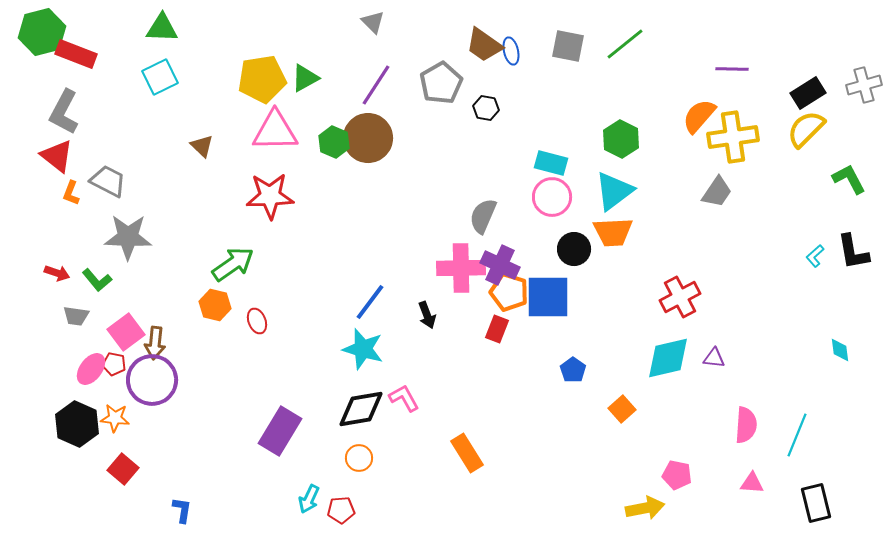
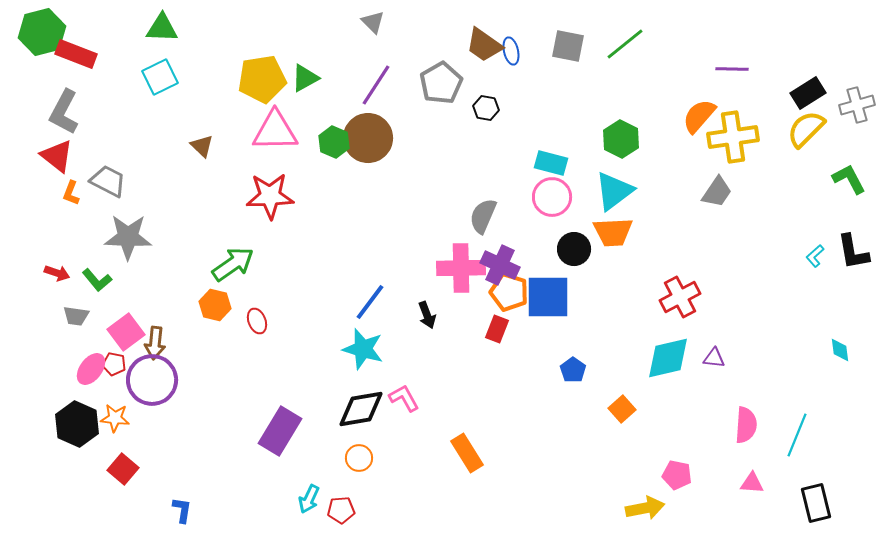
gray cross at (864, 85): moved 7 px left, 20 px down
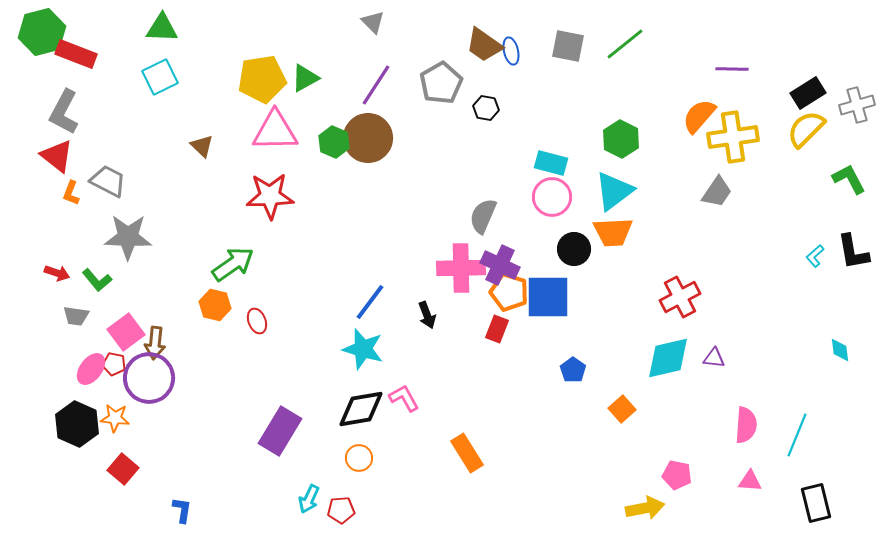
purple circle at (152, 380): moved 3 px left, 2 px up
pink triangle at (752, 483): moved 2 px left, 2 px up
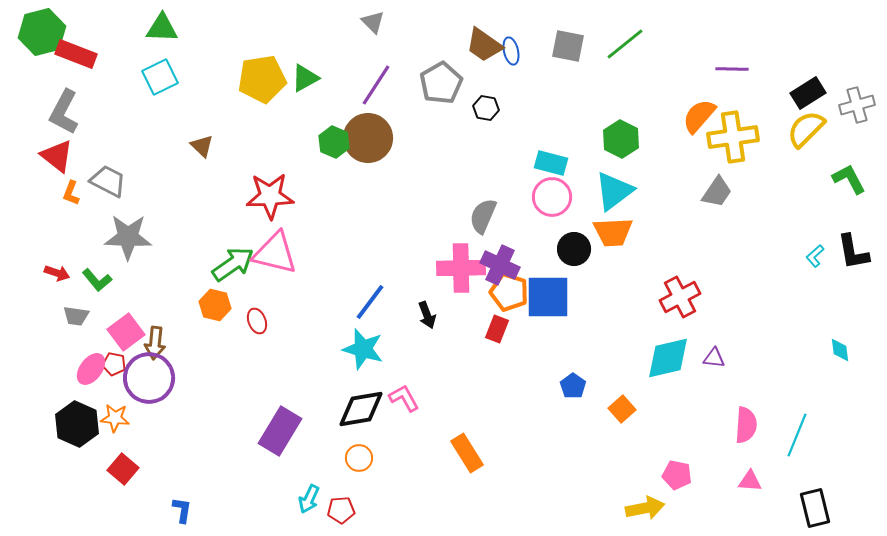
pink triangle at (275, 131): moved 122 px down; rotated 15 degrees clockwise
blue pentagon at (573, 370): moved 16 px down
black rectangle at (816, 503): moved 1 px left, 5 px down
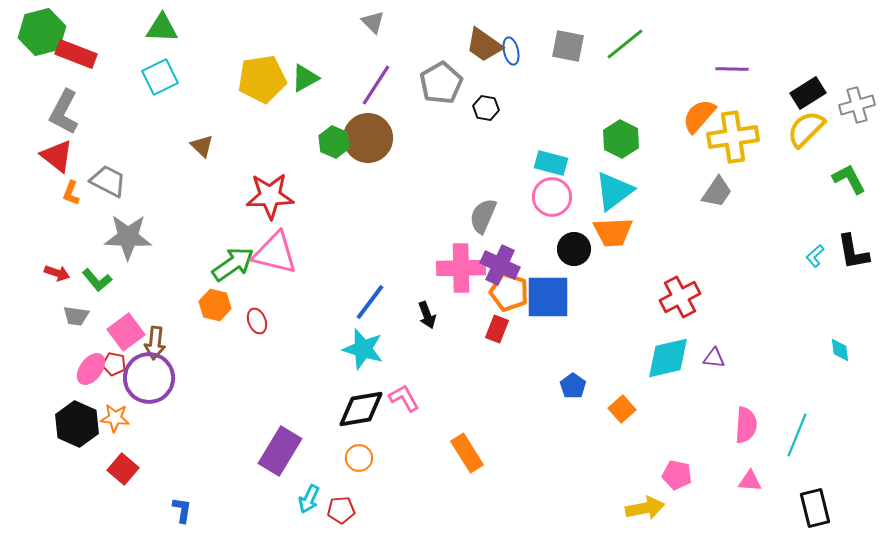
purple rectangle at (280, 431): moved 20 px down
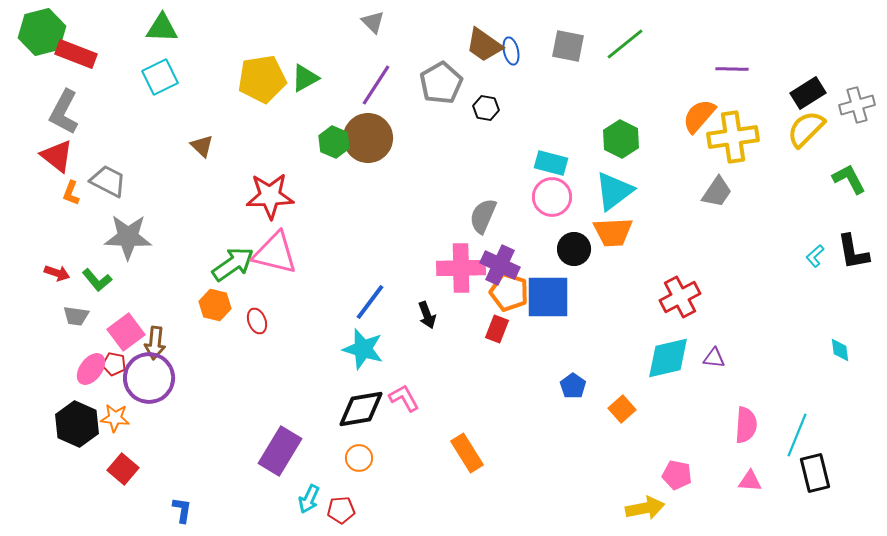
black rectangle at (815, 508): moved 35 px up
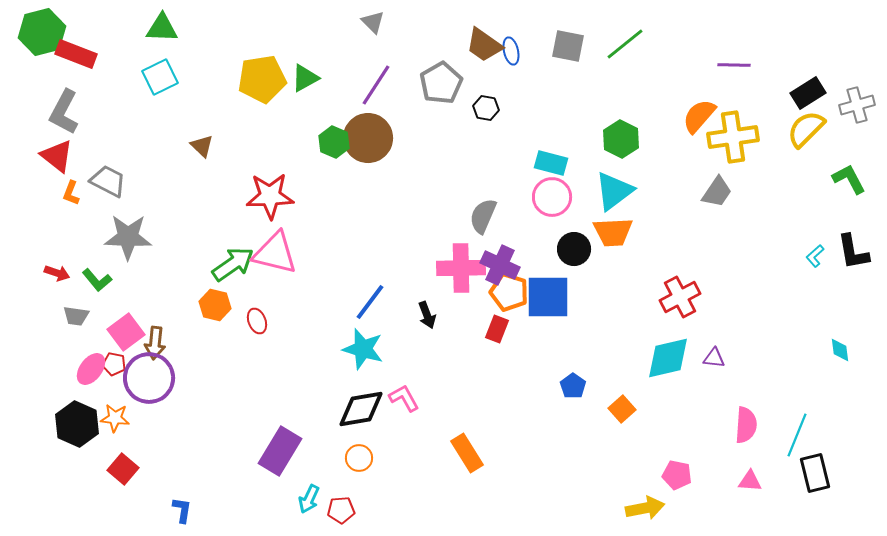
purple line at (732, 69): moved 2 px right, 4 px up
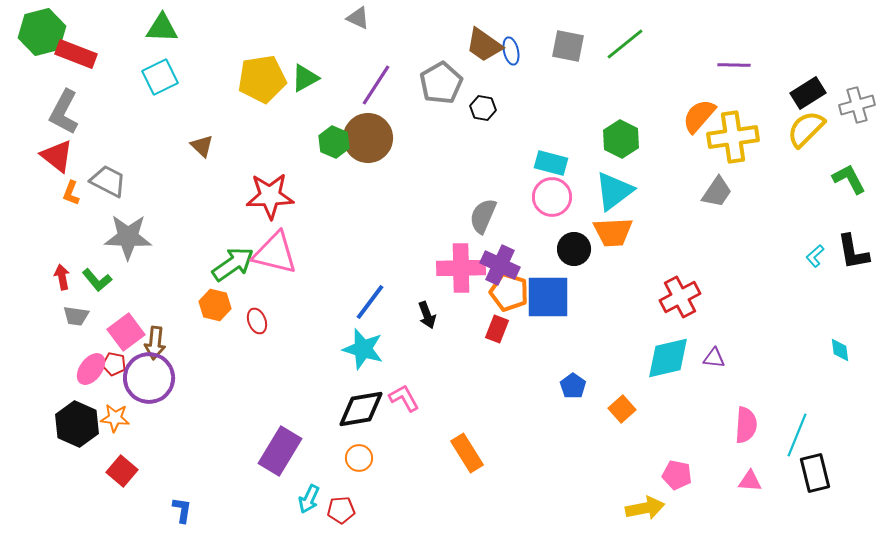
gray triangle at (373, 22): moved 15 px left, 4 px up; rotated 20 degrees counterclockwise
black hexagon at (486, 108): moved 3 px left
red arrow at (57, 273): moved 5 px right, 4 px down; rotated 120 degrees counterclockwise
red square at (123, 469): moved 1 px left, 2 px down
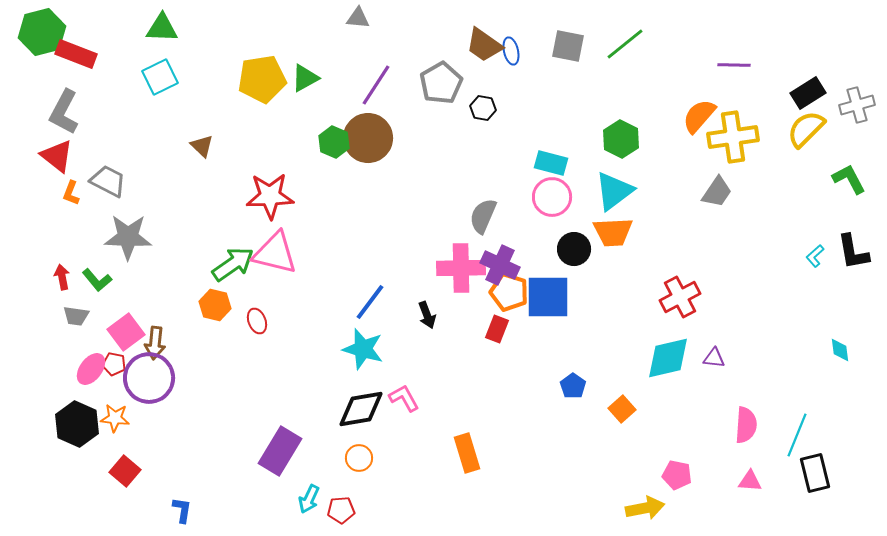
gray triangle at (358, 18): rotated 20 degrees counterclockwise
orange rectangle at (467, 453): rotated 15 degrees clockwise
red square at (122, 471): moved 3 px right
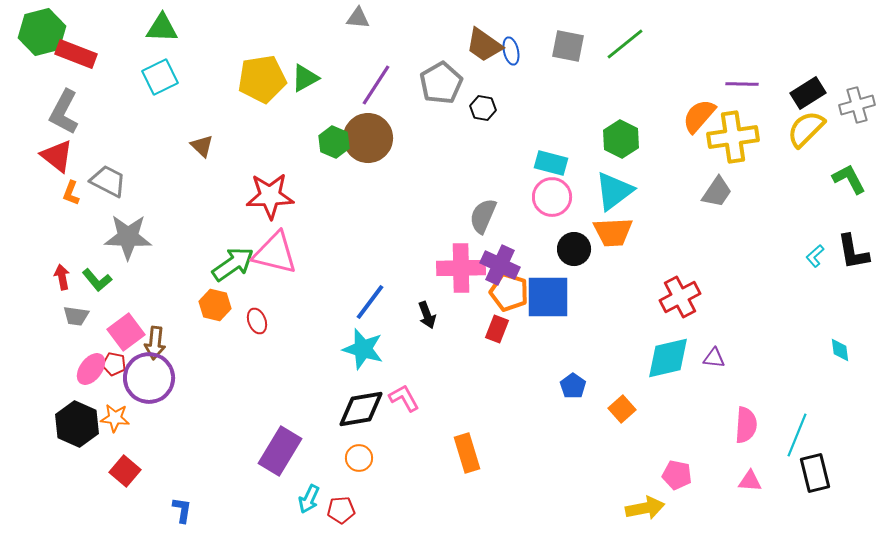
purple line at (734, 65): moved 8 px right, 19 px down
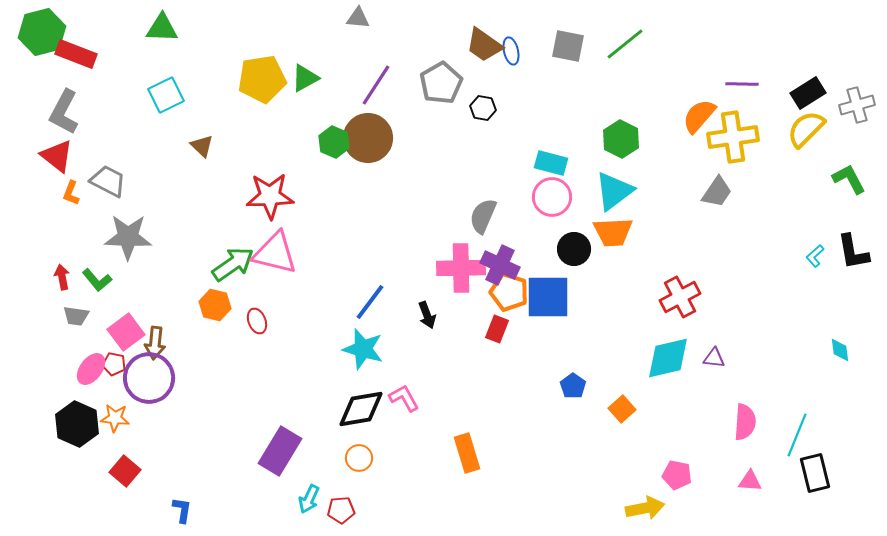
cyan square at (160, 77): moved 6 px right, 18 px down
pink semicircle at (746, 425): moved 1 px left, 3 px up
